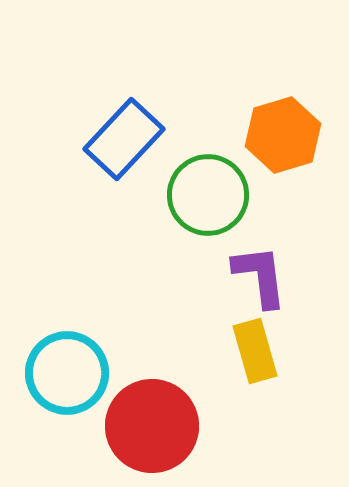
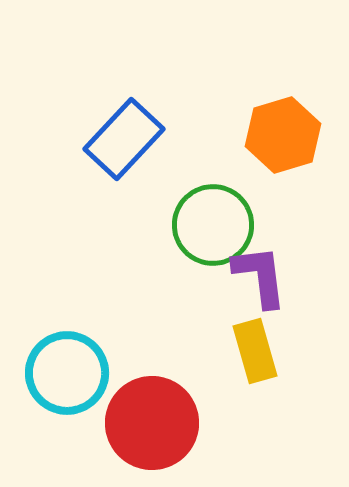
green circle: moved 5 px right, 30 px down
red circle: moved 3 px up
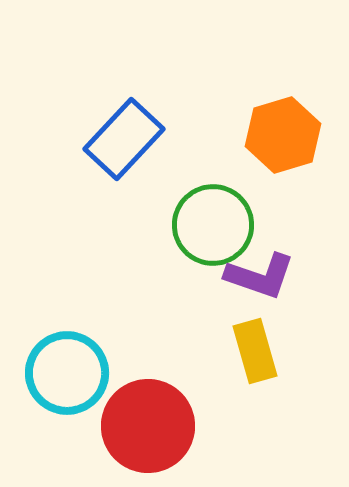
purple L-shape: rotated 116 degrees clockwise
red circle: moved 4 px left, 3 px down
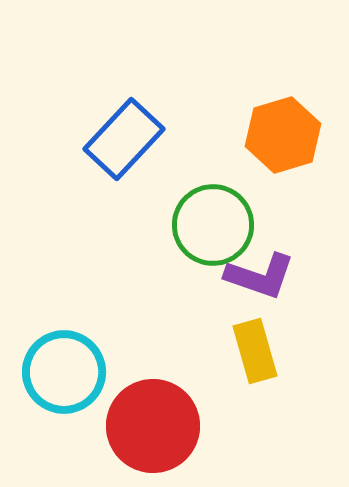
cyan circle: moved 3 px left, 1 px up
red circle: moved 5 px right
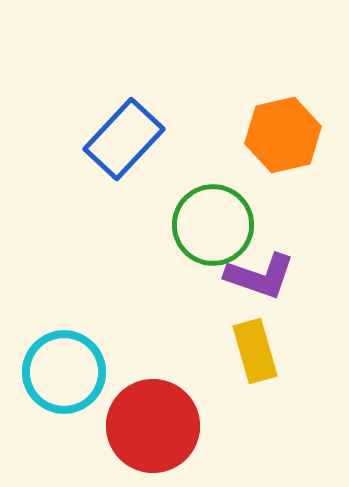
orange hexagon: rotated 4 degrees clockwise
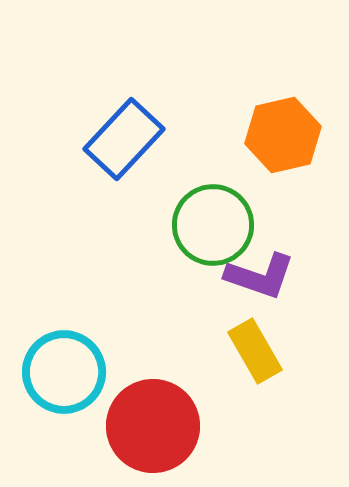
yellow rectangle: rotated 14 degrees counterclockwise
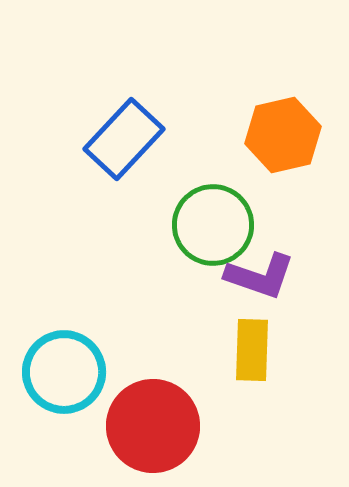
yellow rectangle: moved 3 px left, 1 px up; rotated 32 degrees clockwise
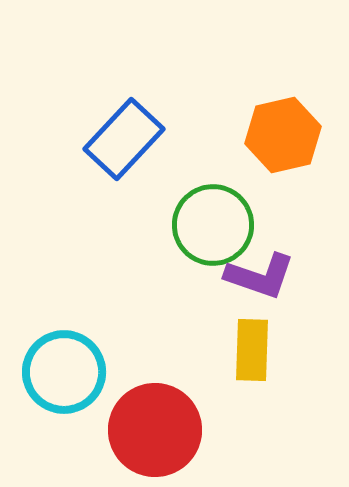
red circle: moved 2 px right, 4 px down
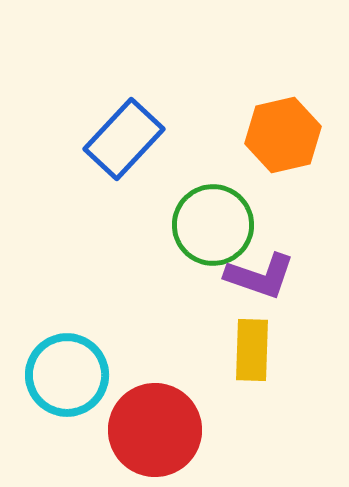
cyan circle: moved 3 px right, 3 px down
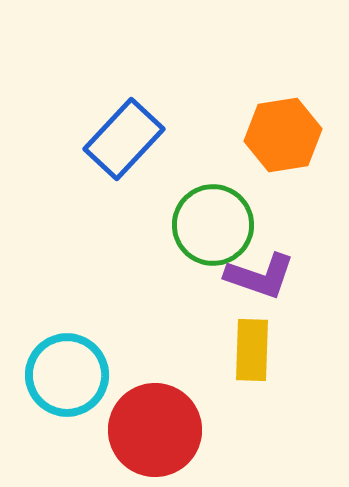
orange hexagon: rotated 4 degrees clockwise
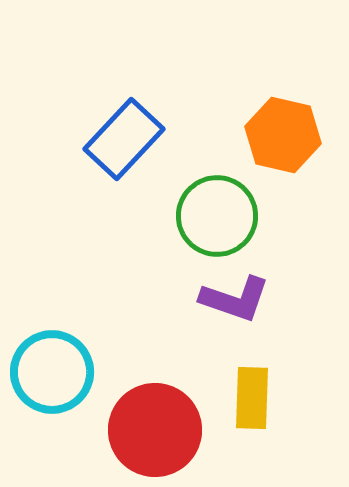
orange hexagon: rotated 22 degrees clockwise
green circle: moved 4 px right, 9 px up
purple L-shape: moved 25 px left, 23 px down
yellow rectangle: moved 48 px down
cyan circle: moved 15 px left, 3 px up
